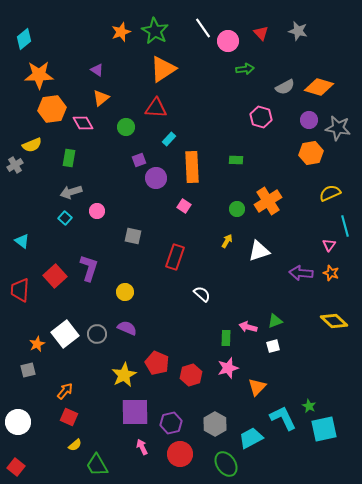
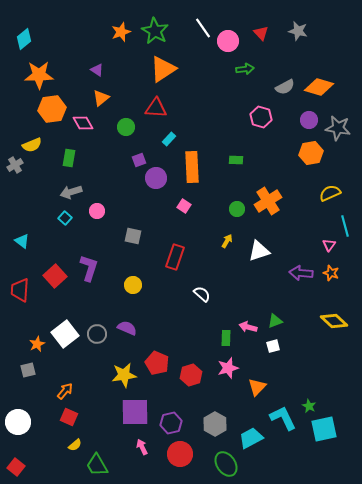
yellow circle at (125, 292): moved 8 px right, 7 px up
yellow star at (124, 375): rotated 20 degrees clockwise
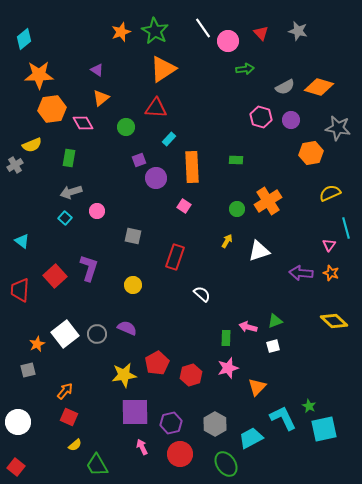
purple circle at (309, 120): moved 18 px left
cyan line at (345, 226): moved 1 px right, 2 px down
red pentagon at (157, 363): rotated 20 degrees clockwise
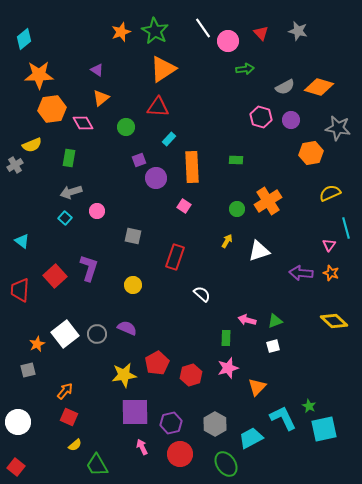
red triangle at (156, 108): moved 2 px right, 1 px up
pink arrow at (248, 327): moved 1 px left, 7 px up
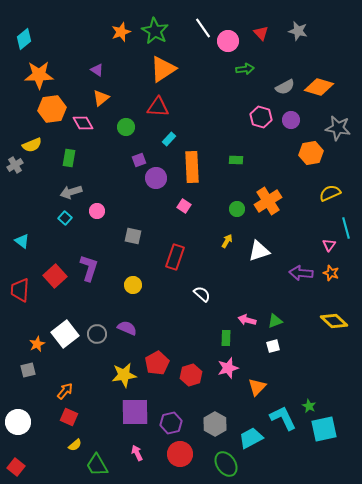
pink arrow at (142, 447): moved 5 px left, 6 px down
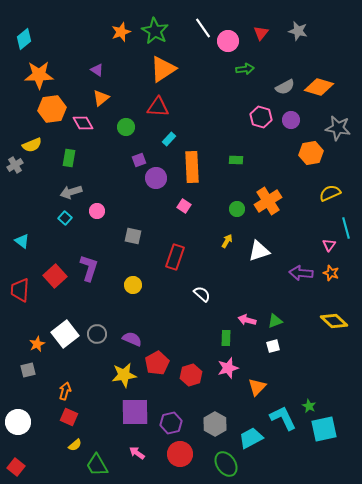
red triangle at (261, 33): rotated 21 degrees clockwise
purple semicircle at (127, 328): moved 5 px right, 11 px down
orange arrow at (65, 391): rotated 24 degrees counterclockwise
pink arrow at (137, 453): rotated 28 degrees counterclockwise
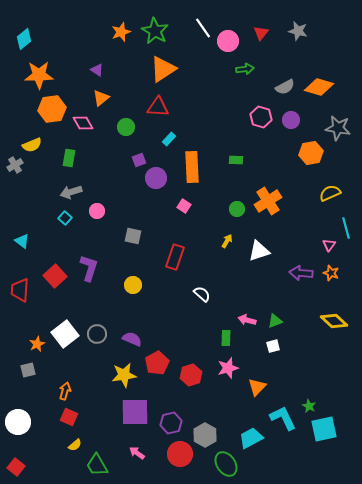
gray hexagon at (215, 424): moved 10 px left, 11 px down
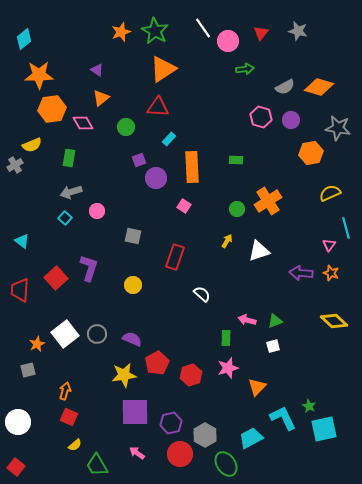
red square at (55, 276): moved 1 px right, 2 px down
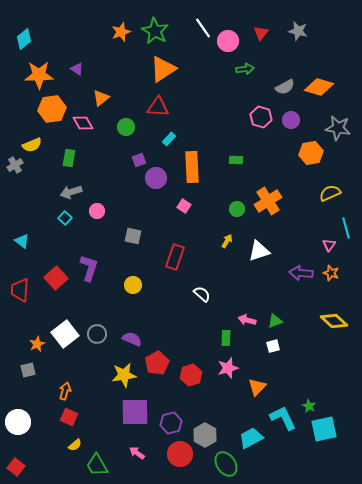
purple triangle at (97, 70): moved 20 px left, 1 px up
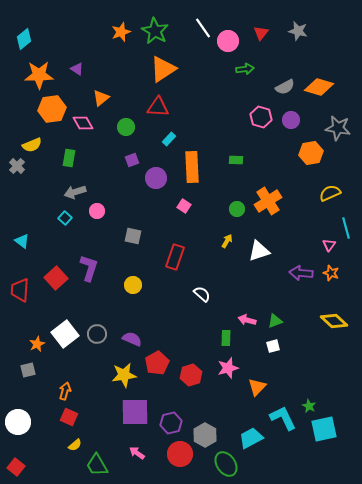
purple square at (139, 160): moved 7 px left
gray cross at (15, 165): moved 2 px right, 1 px down; rotated 14 degrees counterclockwise
gray arrow at (71, 192): moved 4 px right
